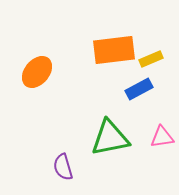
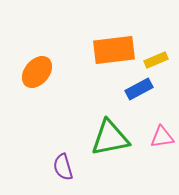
yellow rectangle: moved 5 px right, 1 px down
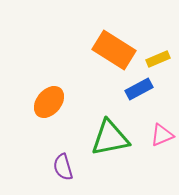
orange rectangle: rotated 39 degrees clockwise
yellow rectangle: moved 2 px right, 1 px up
orange ellipse: moved 12 px right, 30 px down
pink triangle: moved 2 px up; rotated 15 degrees counterclockwise
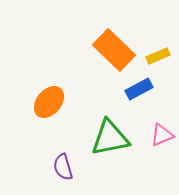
orange rectangle: rotated 12 degrees clockwise
yellow rectangle: moved 3 px up
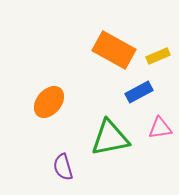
orange rectangle: rotated 15 degrees counterclockwise
blue rectangle: moved 3 px down
pink triangle: moved 2 px left, 7 px up; rotated 15 degrees clockwise
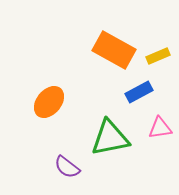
purple semicircle: moved 4 px right; rotated 36 degrees counterclockwise
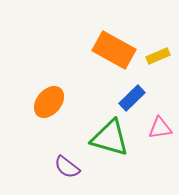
blue rectangle: moved 7 px left, 6 px down; rotated 16 degrees counterclockwise
green triangle: rotated 27 degrees clockwise
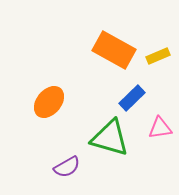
purple semicircle: rotated 68 degrees counterclockwise
